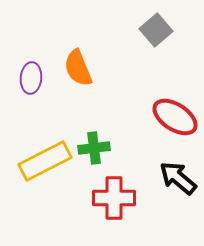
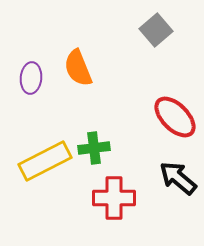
red ellipse: rotated 12 degrees clockwise
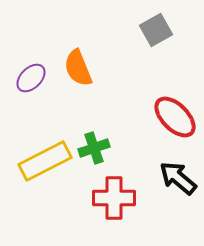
gray square: rotated 12 degrees clockwise
purple ellipse: rotated 40 degrees clockwise
green cross: rotated 12 degrees counterclockwise
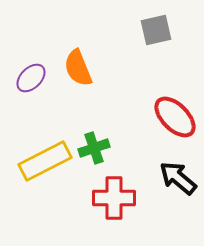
gray square: rotated 16 degrees clockwise
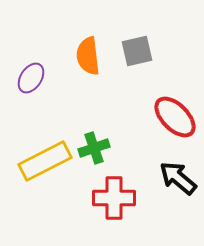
gray square: moved 19 px left, 21 px down
orange semicircle: moved 10 px right, 12 px up; rotated 15 degrees clockwise
purple ellipse: rotated 12 degrees counterclockwise
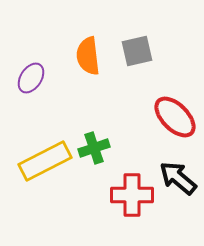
red cross: moved 18 px right, 3 px up
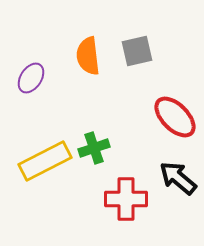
red cross: moved 6 px left, 4 px down
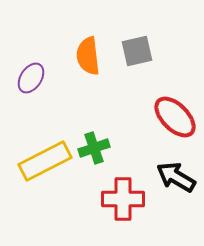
black arrow: moved 2 px left, 1 px up; rotated 9 degrees counterclockwise
red cross: moved 3 px left
